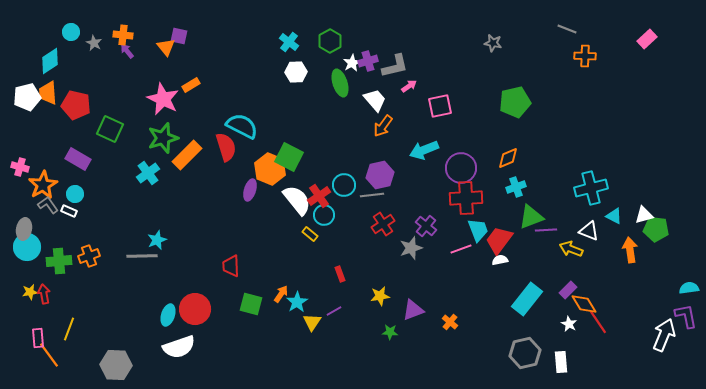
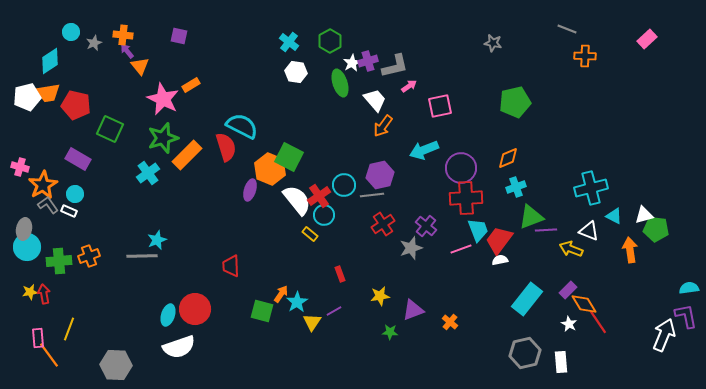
gray star at (94, 43): rotated 21 degrees clockwise
orange triangle at (166, 47): moved 26 px left, 19 px down
white hexagon at (296, 72): rotated 10 degrees clockwise
orange trapezoid at (48, 93): rotated 95 degrees counterclockwise
green square at (251, 304): moved 11 px right, 7 px down
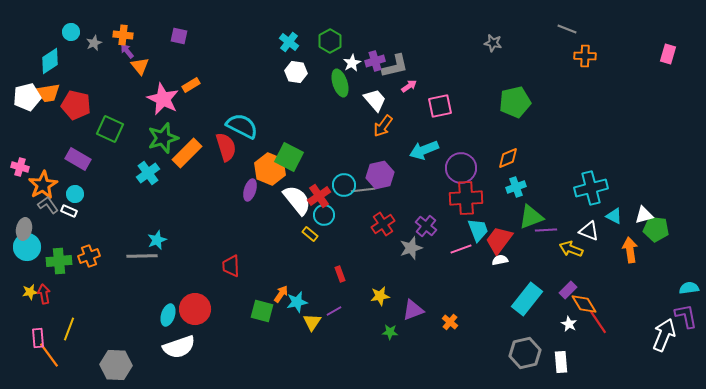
pink rectangle at (647, 39): moved 21 px right, 15 px down; rotated 30 degrees counterclockwise
purple cross at (368, 61): moved 7 px right
orange rectangle at (187, 155): moved 2 px up
gray line at (372, 195): moved 9 px left, 5 px up
cyan star at (297, 302): rotated 20 degrees clockwise
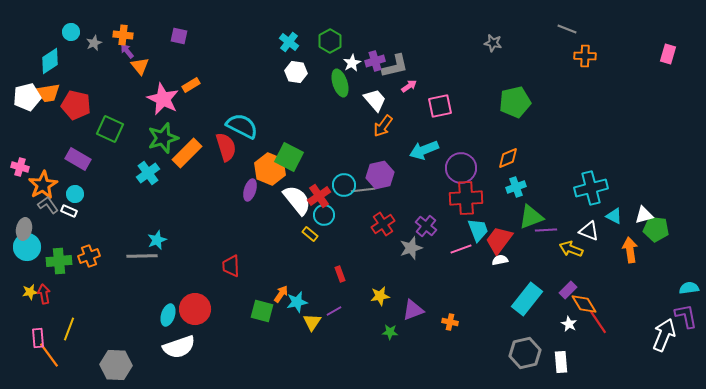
orange cross at (450, 322): rotated 28 degrees counterclockwise
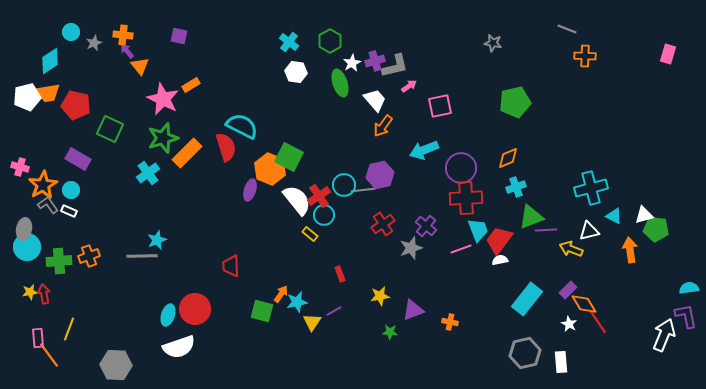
cyan circle at (75, 194): moved 4 px left, 4 px up
white triangle at (589, 231): rotated 35 degrees counterclockwise
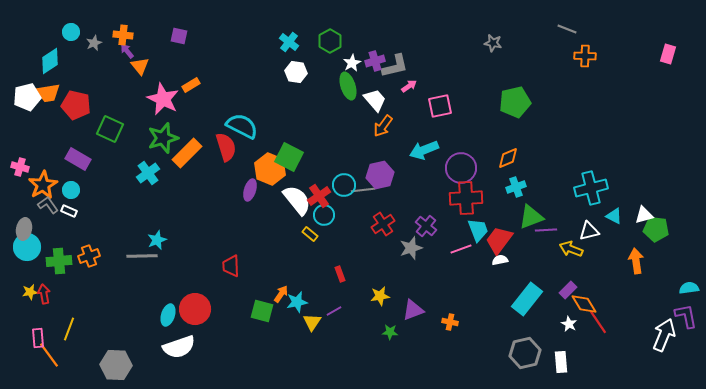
green ellipse at (340, 83): moved 8 px right, 3 px down
orange arrow at (630, 250): moved 6 px right, 11 px down
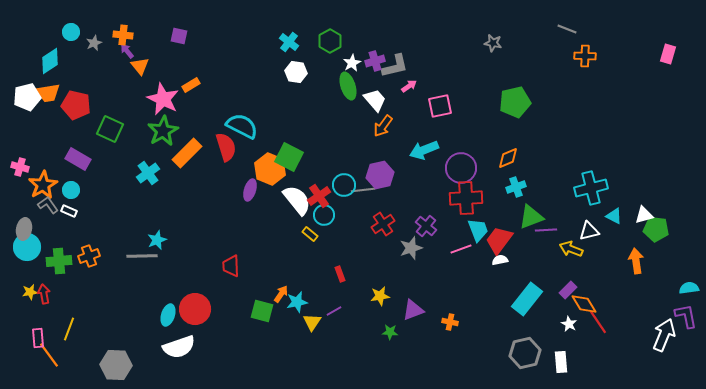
green star at (163, 138): moved 7 px up; rotated 12 degrees counterclockwise
